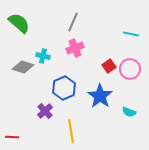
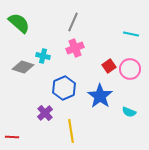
purple cross: moved 2 px down
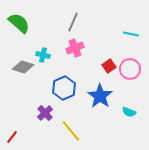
cyan cross: moved 1 px up
yellow line: rotated 30 degrees counterclockwise
red line: rotated 56 degrees counterclockwise
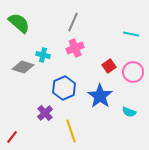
pink circle: moved 3 px right, 3 px down
yellow line: rotated 20 degrees clockwise
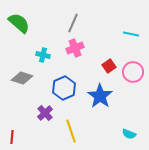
gray line: moved 1 px down
gray diamond: moved 1 px left, 11 px down
cyan semicircle: moved 22 px down
red line: rotated 32 degrees counterclockwise
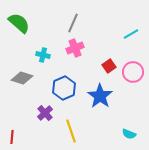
cyan line: rotated 42 degrees counterclockwise
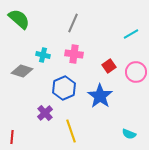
green semicircle: moved 4 px up
pink cross: moved 1 px left, 6 px down; rotated 30 degrees clockwise
pink circle: moved 3 px right
gray diamond: moved 7 px up
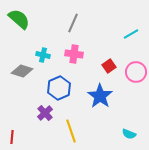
blue hexagon: moved 5 px left
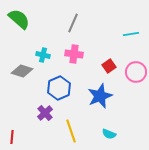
cyan line: rotated 21 degrees clockwise
blue star: rotated 15 degrees clockwise
cyan semicircle: moved 20 px left
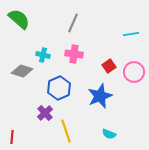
pink circle: moved 2 px left
yellow line: moved 5 px left
